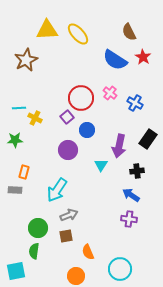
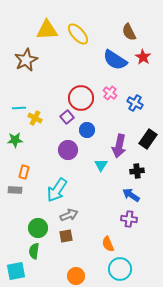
orange semicircle: moved 20 px right, 8 px up
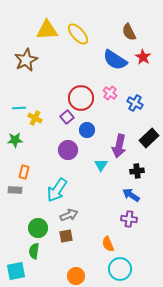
black rectangle: moved 1 px right, 1 px up; rotated 12 degrees clockwise
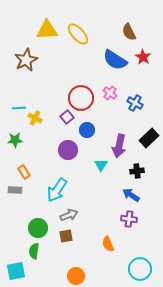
orange rectangle: rotated 48 degrees counterclockwise
cyan circle: moved 20 px right
